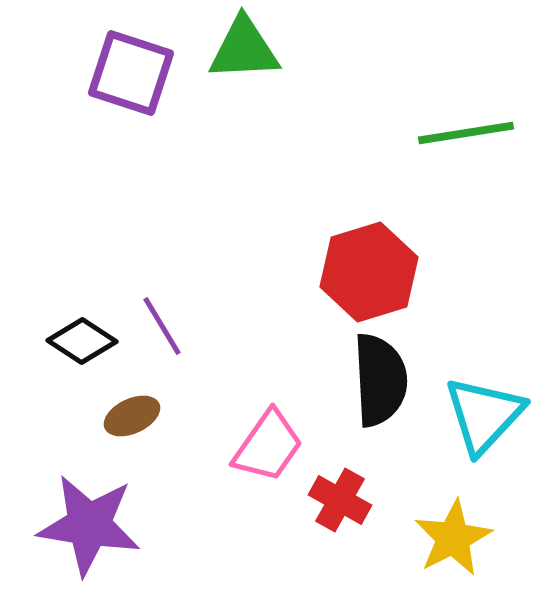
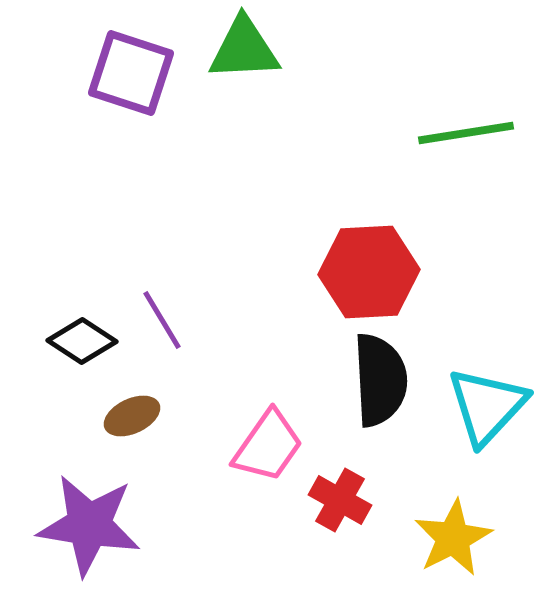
red hexagon: rotated 14 degrees clockwise
purple line: moved 6 px up
cyan triangle: moved 3 px right, 9 px up
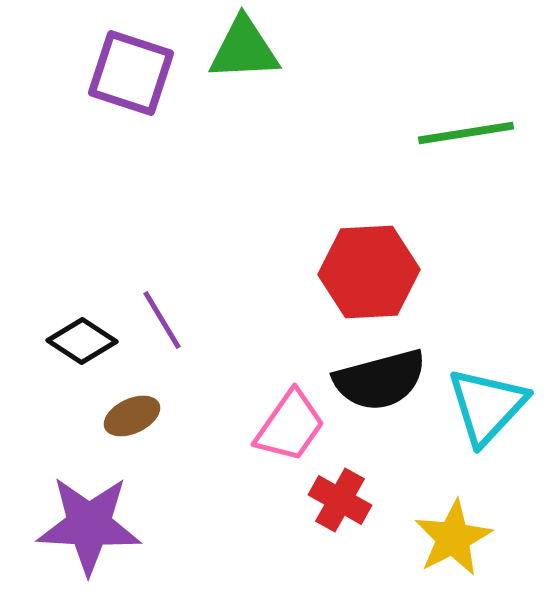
black semicircle: rotated 78 degrees clockwise
pink trapezoid: moved 22 px right, 20 px up
purple star: rotated 6 degrees counterclockwise
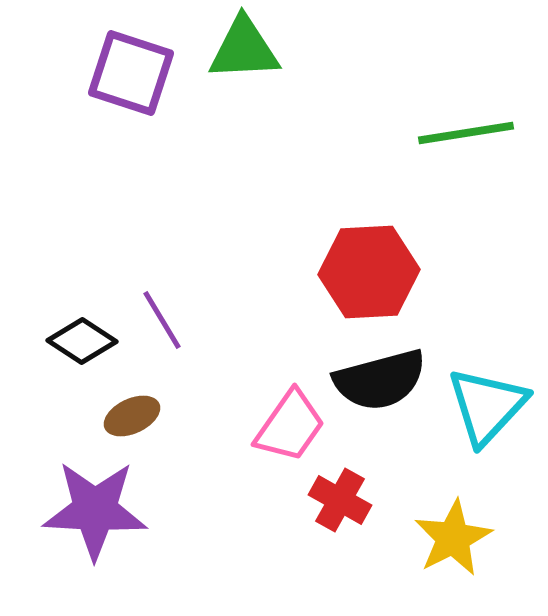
purple star: moved 6 px right, 15 px up
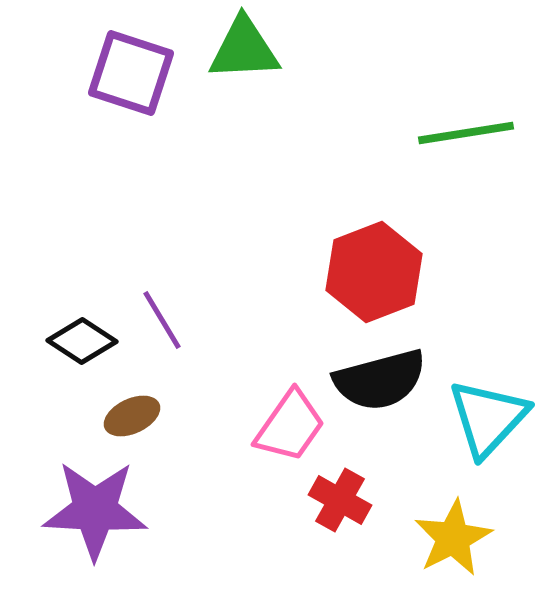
red hexagon: moved 5 px right; rotated 18 degrees counterclockwise
cyan triangle: moved 1 px right, 12 px down
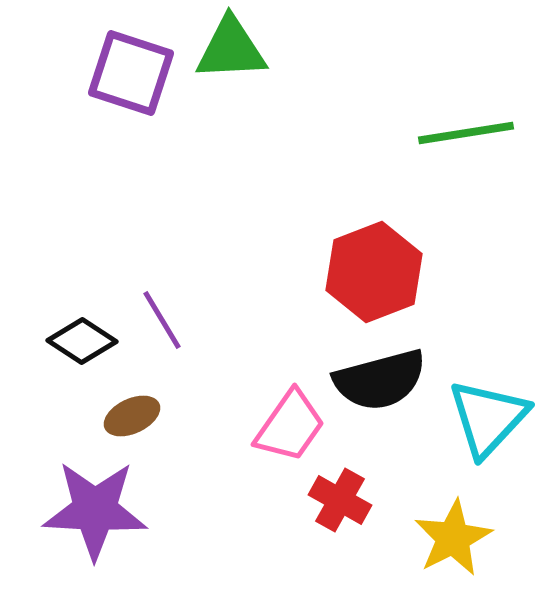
green triangle: moved 13 px left
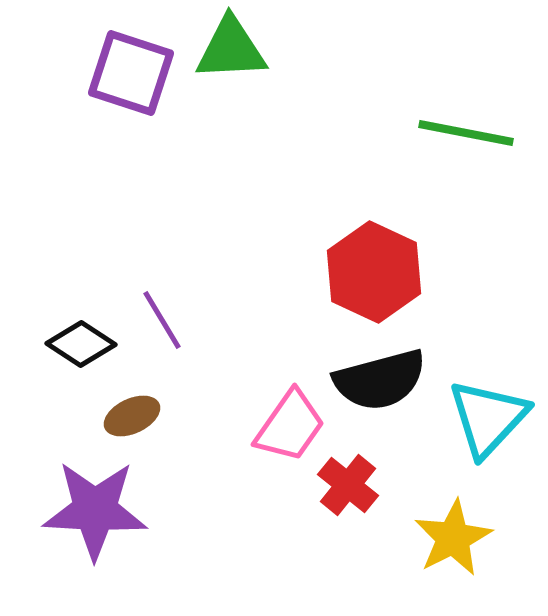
green line: rotated 20 degrees clockwise
red hexagon: rotated 14 degrees counterclockwise
black diamond: moved 1 px left, 3 px down
red cross: moved 8 px right, 15 px up; rotated 10 degrees clockwise
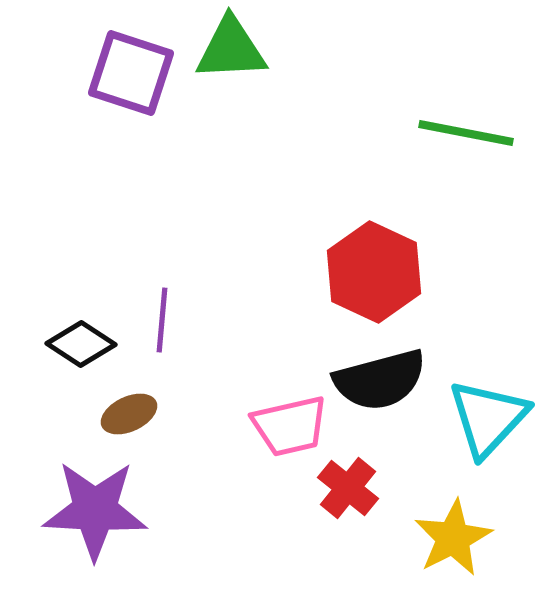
purple line: rotated 36 degrees clockwise
brown ellipse: moved 3 px left, 2 px up
pink trapezoid: rotated 42 degrees clockwise
red cross: moved 3 px down
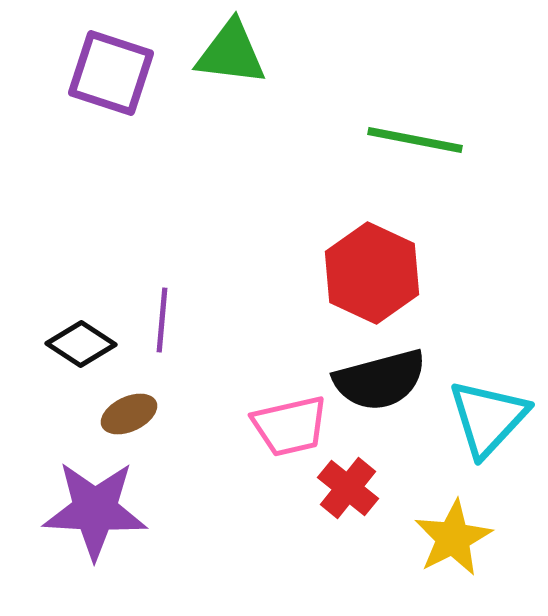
green triangle: moved 4 px down; rotated 10 degrees clockwise
purple square: moved 20 px left
green line: moved 51 px left, 7 px down
red hexagon: moved 2 px left, 1 px down
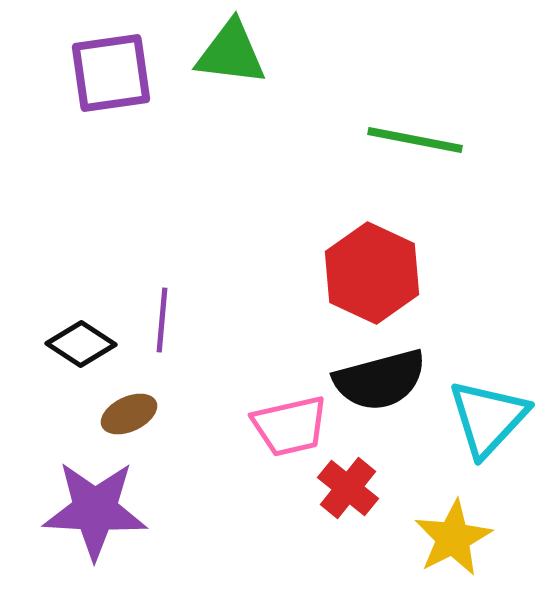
purple square: rotated 26 degrees counterclockwise
